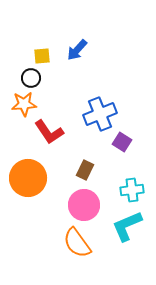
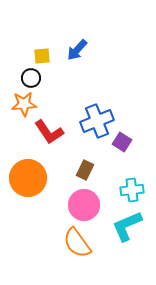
blue cross: moved 3 px left, 7 px down
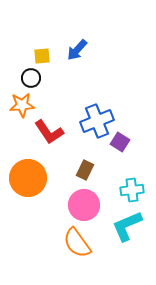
orange star: moved 2 px left, 1 px down
purple square: moved 2 px left
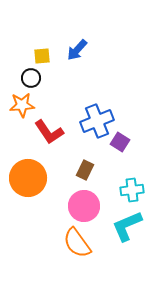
pink circle: moved 1 px down
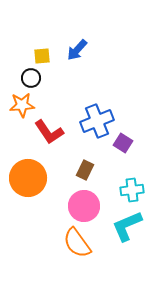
purple square: moved 3 px right, 1 px down
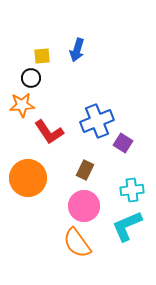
blue arrow: rotated 25 degrees counterclockwise
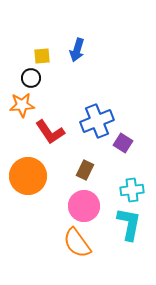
red L-shape: moved 1 px right
orange circle: moved 2 px up
cyan L-shape: moved 2 px right, 2 px up; rotated 124 degrees clockwise
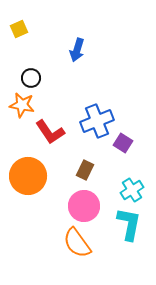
yellow square: moved 23 px left, 27 px up; rotated 18 degrees counterclockwise
orange star: rotated 15 degrees clockwise
cyan cross: rotated 25 degrees counterclockwise
